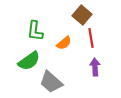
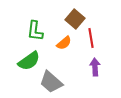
brown square: moved 7 px left, 4 px down
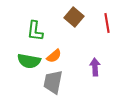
brown square: moved 1 px left, 2 px up
red line: moved 16 px right, 15 px up
orange semicircle: moved 10 px left, 13 px down
green semicircle: rotated 45 degrees clockwise
gray trapezoid: moved 2 px right; rotated 60 degrees clockwise
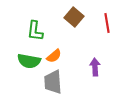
gray trapezoid: rotated 15 degrees counterclockwise
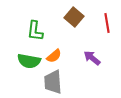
purple arrow: moved 3 px left, 9 px up; rotated 48 degrees counterclockwise
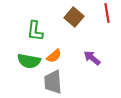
red line: moved 10 px up
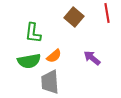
green L-shape: moved 2 px left, 2 px down
green semicircle: rotated 20 degrees counterclockwise
gray trapezoid: moved 3 px left
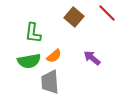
red line: rotated 36 degrees counterclockwise
